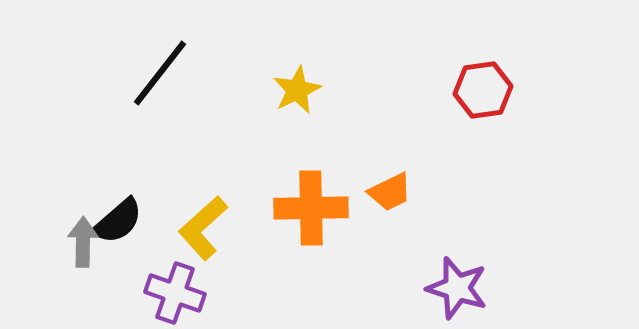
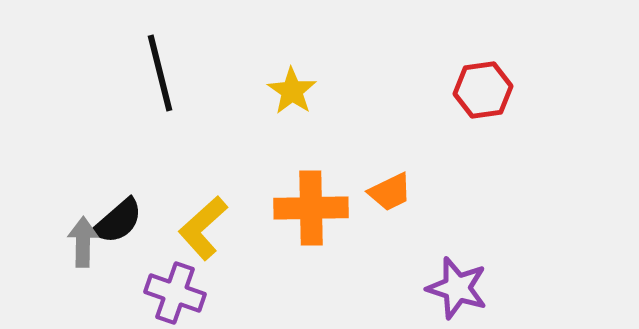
black line: rotated 52 degrees counterclockwise
yellow star: moved 5 px left, 1 px down; rotated 12 degrees counterclockwise
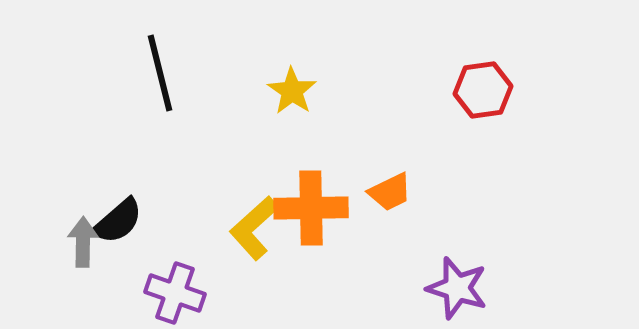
yellow L-shape: moved 51 px right
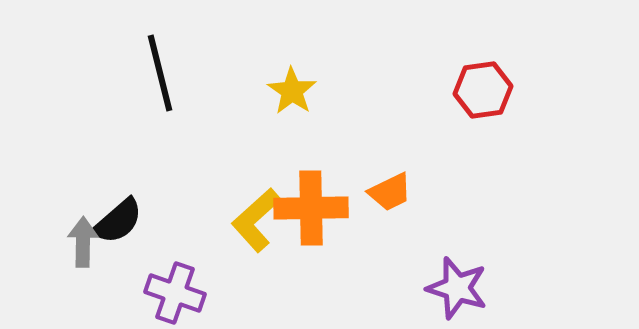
yellow L-shape: moved 2 px right, 8 px up
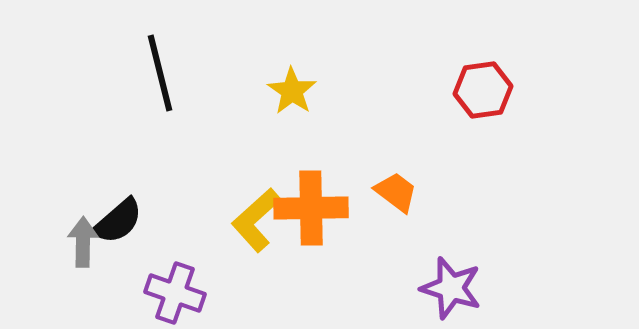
orange trapezoid: moved 6 px right; rotated 117 degrees counterclockwise
purple star: moved 6 px left
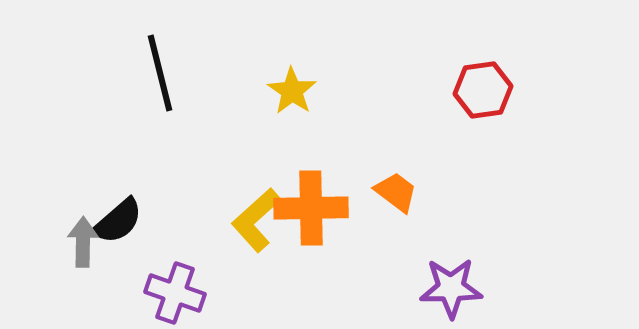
purple star: rotated 18 degrees counterclockwise
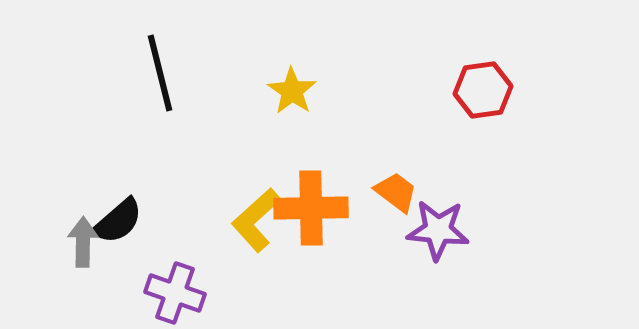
purple star: moved 13 px left, 58 px up; rotated 6 degrees clockwise
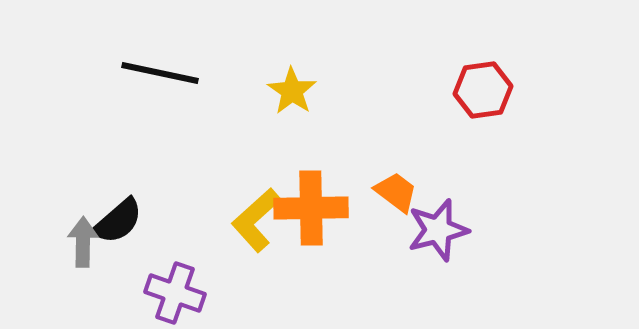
black line: rotated 64 degrees counterclockwise
purple star: rotated 20 degrees counterclockwise
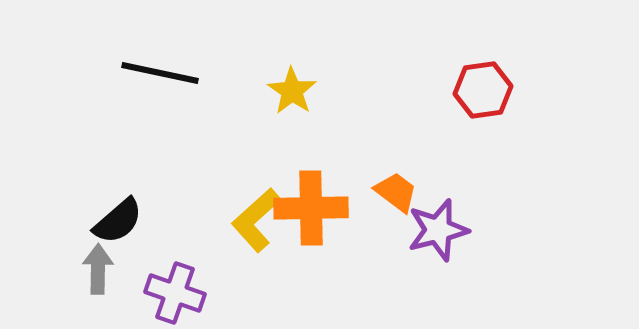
gray arrow: moved 15 px right, 27 px down
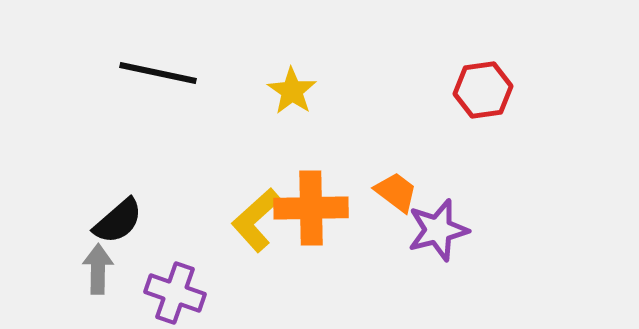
black line: moved 2 px left
